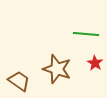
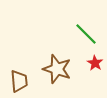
green line: rotated 40 degrees clockwise
brown trapezoid: rotated 50 degrees clockwise
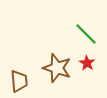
red star: moved 8 px left
brown star: moved 1 px up
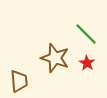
brown star: moved 2 px left, 10 px up
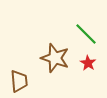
red star: moved 1 px right
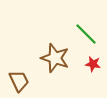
red star: moved 5 px right, 1 px down; rotated 21 degrees counterclockwise
brown trapezoid: rotated 20 degrees counterclockwise
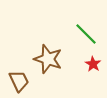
brown star: moved 7 px left, 1 px down
red star: rotated 21 degrees clockwise
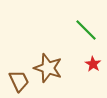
green line: moved 4 px up
brown star: moved 9 px down
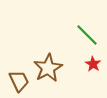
green line: moved 1 px right, 5 px down
brown star: rotated 24 degrees clockwise
